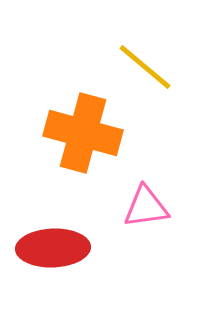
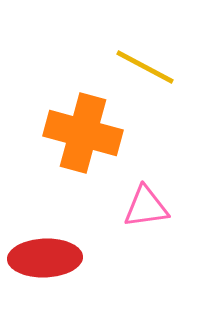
yellow line: rotated 12 degrees counterclockwise
red ellipse: moved 8 px left, 10 px down
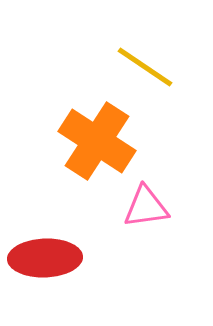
yellow line: rotated 6 degrees clockwise
orange cross: moved 14 px right, 8 px down; rotated 18 degrees clockwise
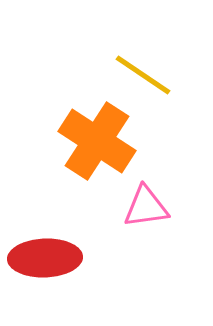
yellow line: moved 2 px left, 8 px down
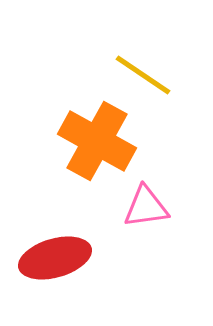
orange cross: rotated 4 degrees counterclockwise
red ellipse: moved 10 px right; rotated 14 degrees counterclockwise
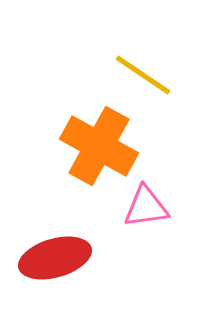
orange cross: moved 2 px right, 5 px down
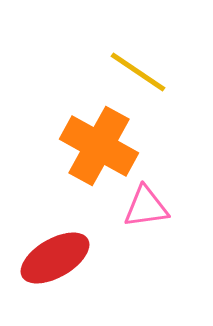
yellow line: moved 5 px left, 3 px up
red ellipse: rotated 14 degrees counterclockwise
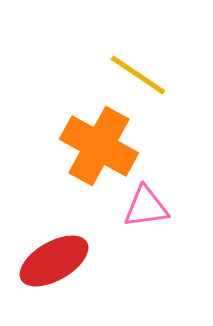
yellow line: moved 3 px down
red ellipse: moved 1 px left, 3 px down
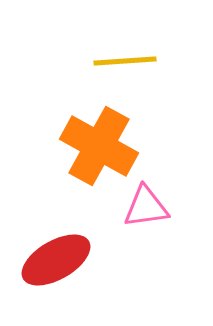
yellow line: moved 13 px left, 14 px up; rotated 38 degrees counterclockwise
red ellipse: moved 2 px right, 1 px up
